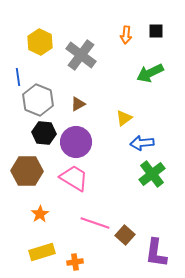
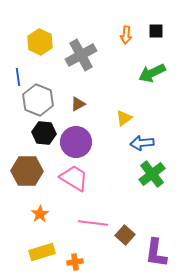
gray cross: rotated 24 degrees clockwise
green arrow: moved 2 px right
pink line: moved 2 px left; rotated 12 degrees counterclockwise
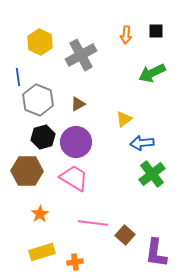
yellow triangle: moved 1 px down
black hexagon: moved 1 px left, 4 px down; rotated 20 degrees counterclockwise
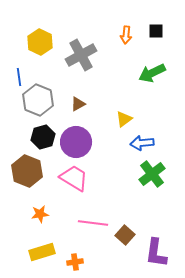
blue line: moved 1 px right
brown hexagon: rotated 20 degrees clockwise
orange star: rotated 24 degrees clockwise
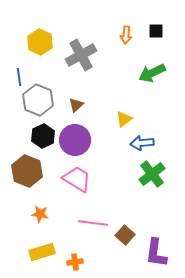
brown triangle: moved 2 px left, 1 px down; rotated 14 degrees counterclockwise
black hexagon: moved 1 px up; rotated 10 degrees counterclockwise
purple circle: moved 1 px left, 2 px up
pink trapezoid: moved 3 px right, 1 px down
orange star: rotated 18 degrees clockwise
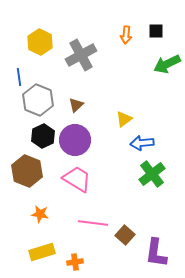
green arrow: moved 15 px right, 9 px up
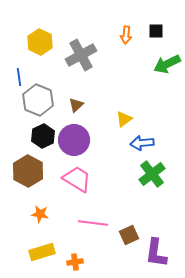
purple circle: moved 1 px left
brown hexagon: moved 1 px right; rotated 8 degrees clockwise
brown square: moved 4 px right; rotated 24 degrees clockwise
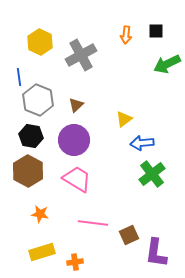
black hexagon: moved 12 px left; rotated 25 degrees counterclockwise
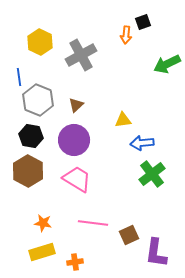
black square: moved 13 px left, 9 px up; rotated 21 degrees counterclockwise
yellow triangle: moved 1 px left, 1 px down; rotated 30 degrees clockwise
orange star: moved 3 px right, 9 px down
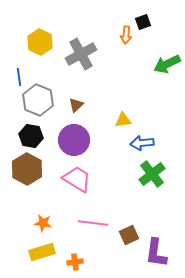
gray cross: moved 1 px up
brown hexagon: moved 1 px left, 2 px up
